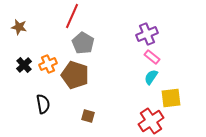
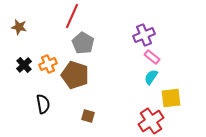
purple cross: moved 3 px left, 1 px down
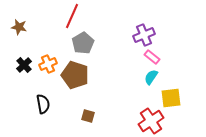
gray pentagon: rotated 10 degrees clockwise
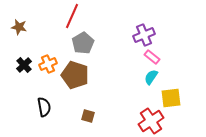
black semicircle: moved 1 px right, 3 px down
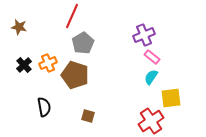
orange cross: moved 1 px up
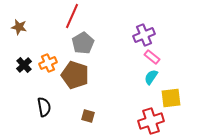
red cross: rotated 15 degrees clockwise
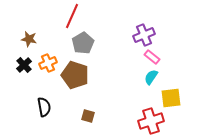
brown star: moved 10 px right, 12 px down
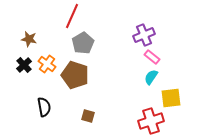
orange cross: moved 1 px left, 1 px down; rotated 30 degrees counterclockwise
